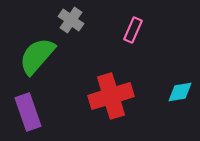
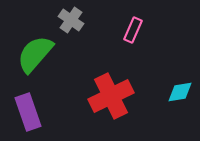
green semicircle: moved 2 px left, 2 px up
red cross: rotated 9 degrees counterclockwise
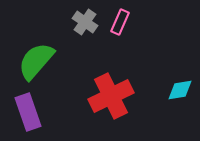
gray cross: moved 14 px right, 2 px down
pink rectangle: moved 13 px left, 8 px up
green semicircle: moved 1 px right, 7 px down
cyan diamond: moved 2 px up
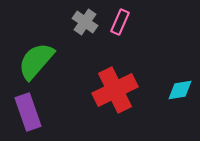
red cross: moved 4 px right, 6 px up
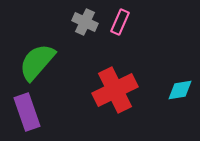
gray cross: rotated 10 degrees counterclockwise
green semicircle: moved 1 px right, 1 px down
purple rectangle: moved 1 px left
